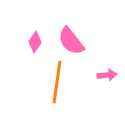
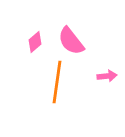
pink diamond: rotated 15 degrees clockwise
pink arrow: moved 1 px down
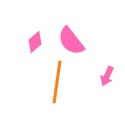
pink arrow: rotated 120 degrees clockwise
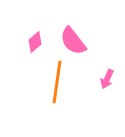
pink semicircle: moved 2 px right
pink arrow: moved 3 px down
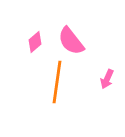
pink semicircle: moved 2 px left
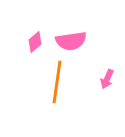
pink semicircle: rotated 60 degrees counterclockwise
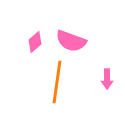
pink semicircle: rotated 28 degrees clockwise
pink arrow: rotated 24 degrees counterclockwise
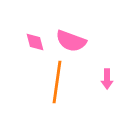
pink diamond: rotated 65 degrees counterclockwise
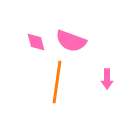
pink diamond: moved 1 px right
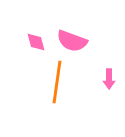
pink semicircle: moved 1 px right
pink arrow: moved 2 px right
